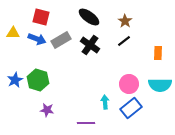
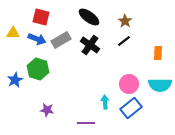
green hexagon: moved 11 px up
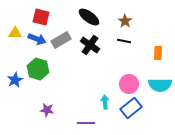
yellow triangle: moved 2 px right
black line: rotated 48 degrees clockwise
